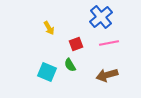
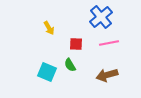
red square: rotated 24 degrees clockwise
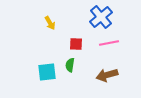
yellow arrow: moved 1 px right, 5 px up
green semicircle: rotated 40 degrees clockwise
cyan square: rotated 30 degrees counterclockwise
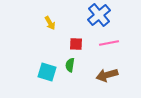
blue cross: moved 2 px left, 2 px up
cyan square: rotated 24 degrees clockwise
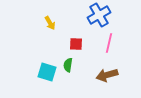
blue cross: rotated 10 degrees clockwise
pink line: rotated 66 degrees counterclockwise
green semicircle: moved 2 px left
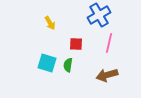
cyan square: moved 9 px up
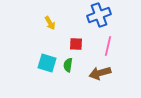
blue cross: rotated 10 degrees clockwise
pink line: moved 1 px left, 3 px down
brown arrow: moved 7 px left, 2 px up
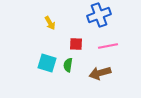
pink line: rotated 66 degrees clockwise
